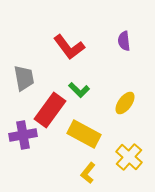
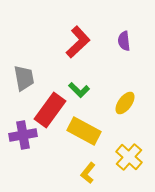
red L-shape: moved 9 px right, 5 px up; rotated 96 degrees counterclockwise
yellow rectangle: moved 3 px up
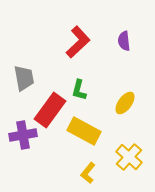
green L-shape: rotated 60 degrees clockwise
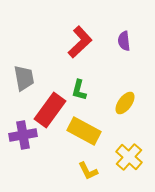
red L-shape: moved 2 px right
yellow L-shape: moved 2 px up; rotated 65 degrees counterclockwise
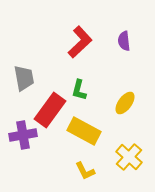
yellow L-shape: moved 3 px left
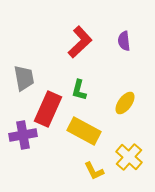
red rectangle: moved 2 px left, 1 px up; rotated 12 degrees counterclockwise
yellow L-shape: moved 9 px right
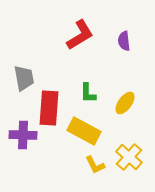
red L-shape: moved 7 px up; rotated 12 degrees clockwise
green L-shape: moved 9 px right, 3 px down; rotated 15 degrees counterclockwise
red rectangle: moved 1 px right, 1 px up; rotated 20 degrees counterclockwise
purple cross: rotated 12 degrees clockwise
yellow L-shape: moved 1 px right, 6 px up
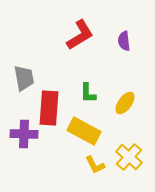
purple cross: moved 1 px right, 1 px up
